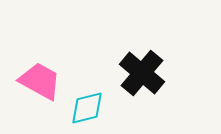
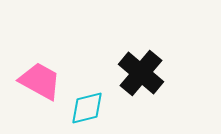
black cross: moved 1 px left
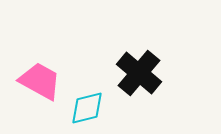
black cross: moved 2 px left
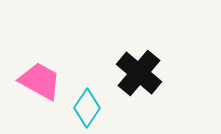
cyan diamond: rotated 42 degrees counterclockwise
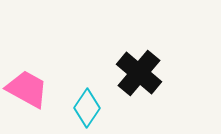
pink trapezoid: moved 13 px left, 8 px down
